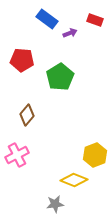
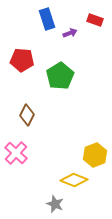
blue rectangle: rotated 35 degrees clockwise
green pentagon: moved 1 px up
brown diamond: rotated 15 degrees counterclockwise
pink cross: moved 1 px left, 2 px up; rotated 20 degrees counterclockwise
gray star: rotated 30 degrees clockwise
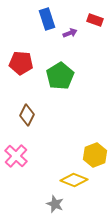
red pentagon: moved 1 px left, 3 px down
pink cross: moved 3 px down
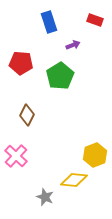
blue rectangle: moved 2 px right, 3 px down
purple arrow: moved 3 px right, 12 px down
yellow diamond: rotated 16 degrees counterclockwise
gray star: moved 10 px left, 7 px up
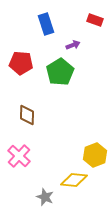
blue rectangle: moved 3 px left, 2 px down
green pentagon: moved 4 px up
brown diamond: rotated 25 degrees counterclockwise
pink cross: moved 3 px right
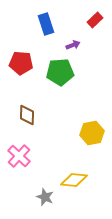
red rectangle: rotated 63 degrees counterclockwise
green pentagon: rotated 28 degrees clockwise
yellow hexagon: moved 3 px left, 22 px up; rotated 10 degrees clockwise
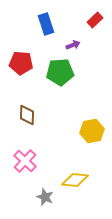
yellow hexagon: moved 2 px up
pink cross: moved 6 px right, 5 px down
yellow diamond: moved 1 px right
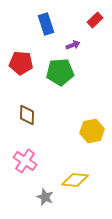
pink cross: rotated 10 degrees counterclockwise
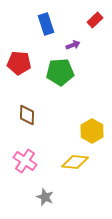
red pentagon: moved 2 px left
yellow hexagon: rotated 20 degrees counterclockwise
yellow diamond: moved 18 px up
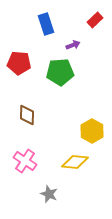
gray star: moved 4 px right, 3 px up
